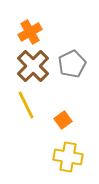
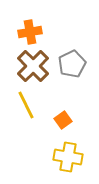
orange cross: rotated 20 degrees clockwise
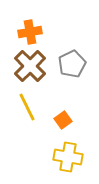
brown cross: moved 3 px left
yellow line: moved 1 px right, 2 px down
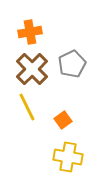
brown cross: moved 2 px right, 3 px down
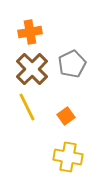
orange square: moved 3 px right, 4 px up
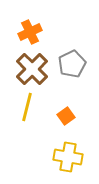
orange cross: rotated 15 degrees counterclockwise
yellow line: rotated 40 degrees clockwise
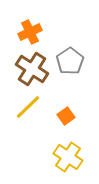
gray pentagon: moved 2 px left, 3 px up; rotated 8 degrees counterclockwise
brown cross: rotated 12 degrees counterclockwise
yellow line: moved 1 px right; rotated 32 degrees clockwise
yellow cross: rotated 24 degrees clockwise
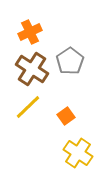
yellow cross: moved 10 px right, 4 px up
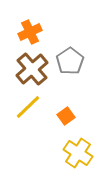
brown cross: rotated 16 degrees clockwise
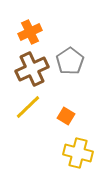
brown cross: rotated 16 degrees clockwise
orange square: rotated 24 degrees counterclockwise
yellow cross: rotated 20 degrees counterclockwise
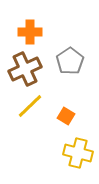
orange cross: rotated 25 degrees clockwise
brown cross: moved 7 px left
yellow line: moved 2 px right, 1 px up
